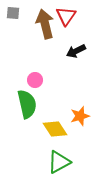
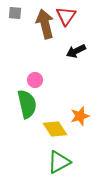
gray square: moved 2 px right
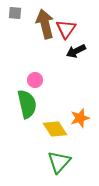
red triangle: moved 13 px down
orange star: moved 2 px down
green triangle: rotated 20 degrees counterclockwise
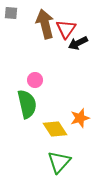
gray square: moved 4 px left
black arrow: moved 2 px right, 8 px up
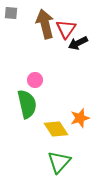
yellow diamond: moved 1 px right
